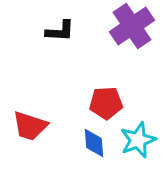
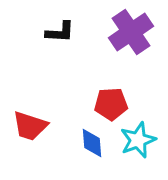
purple cross: moved 1 px left, 6 px down
black L-shape: moved 1 px down
red pentagon: moved 5 px right, 1 px down
blue diamond: moved 2 px left
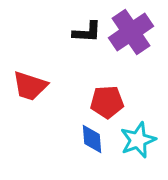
black L-shape: moved 27 px right
red pentagon: moved 4 px left, 2 px up
red trapezoid: moved 40 px up
blue diamond: moved 4 px up
